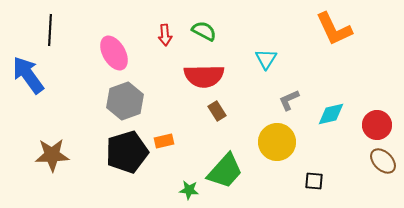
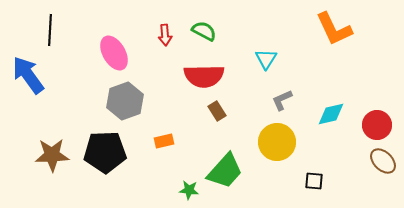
gray L-shape: moved 7 px left
black pentagon: moved 22 px left; rotated 15 degrees clockwise
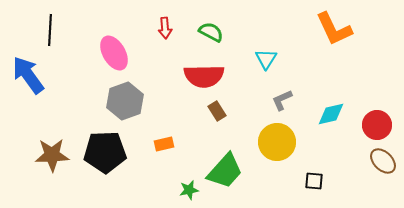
green semicircle: moved 7 px right, 1 px down
red arrow: moved 7 px up
orange rectangle: moved 3 px down
green star: rotated 18 degrees counterclockwise
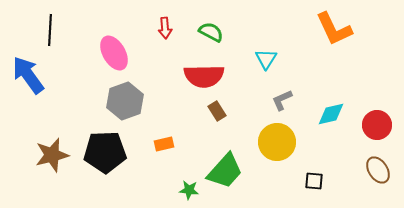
brown star: rotated 12 degrees counterclockwise
brown ellipse: moved 5 px left, 9 px down; rotated 12 degrees clockwise
green star: rotated 18 degrees clockwise
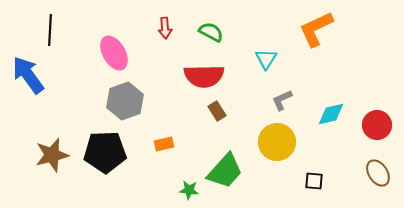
orange L-shape: moved 18 px left; rotated 90 degrees clockwise
brown ellipse: moved 3 px down
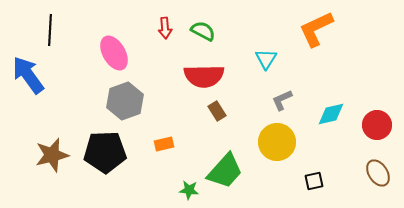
green semicircle: moved 8 px left, 1 px up
black square: rotated 18 degrees counterclockwise
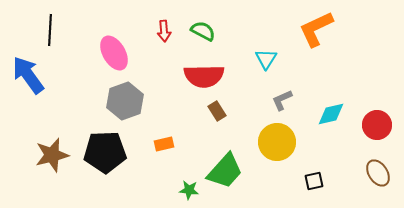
red arrow: moved 1 px left, 3 px down
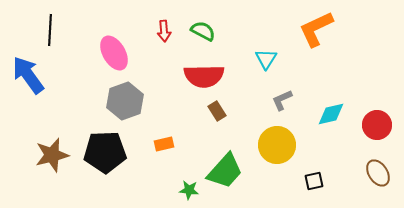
yellow circle: moved 3 px down
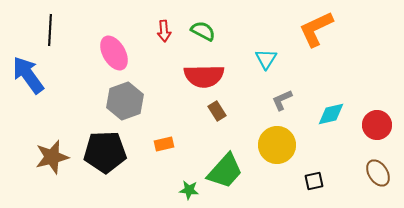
brown star: moved 2 px down
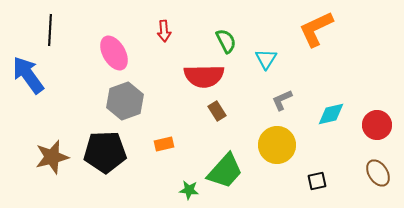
green semicircle: moved 23 px right, 10 px down; rotated 35 degrees clockwise
black square: moved 3 px right
